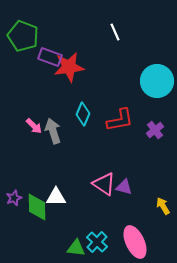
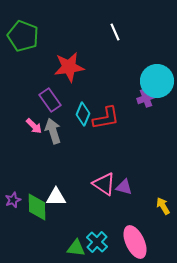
purple rectangle: moved 43 px down; rotated 35 degrees clockwise
red L-shape: moved 14 px left, 2 px up
purple cross: moved 9 px left, 32 px up; rotated 18 degrees clockwise
purple star: moved 1 px left, 2 px down
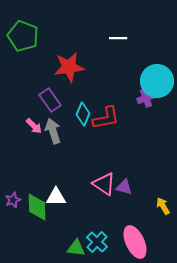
white line: moved 3 px right, 6 px down; rotated 66 degrees counterclockwise
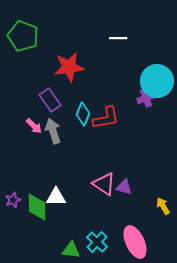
green triangle: moved 5 px left, 2 px down
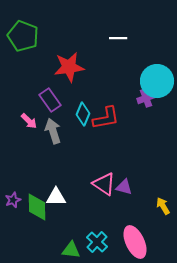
pink arrow: moved 5 px left, 5 px up
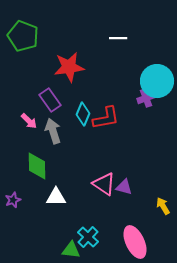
green diamond: moved 41 px up
cyan cross: moved 9 px left, 5 px up
